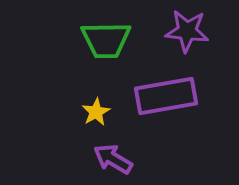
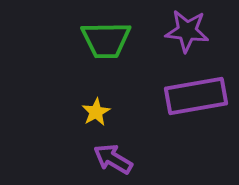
purple rectangle: moved 30 px right
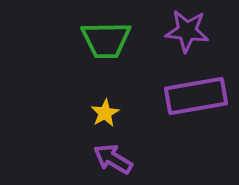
yellow star: moved 9 px right, 1 px down
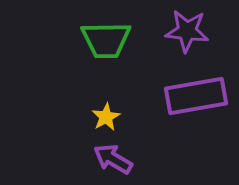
yellow star: moved 1 px right, 4 px down
